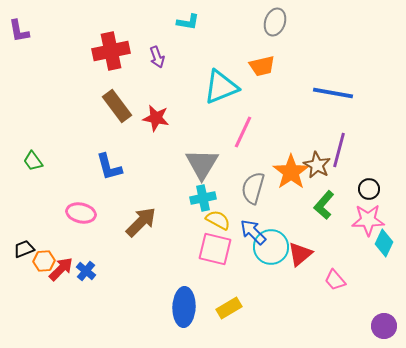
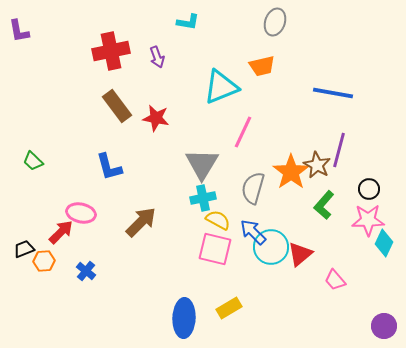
green trapezoid: rotated 10 degrees counterclockwise
red arrow: moved 37 px up
blue ellipse: moved 11 px down
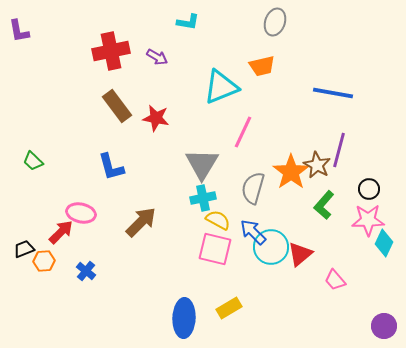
purple arrow: rotated 40 degrees counterclockwise
blue L-shape: moved 2 px right
